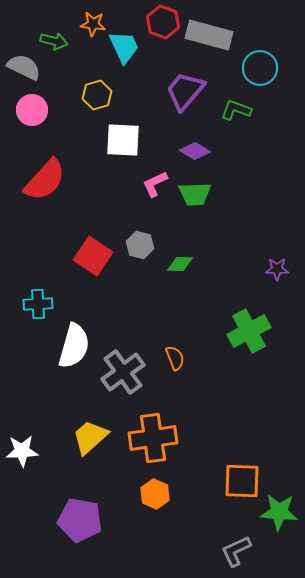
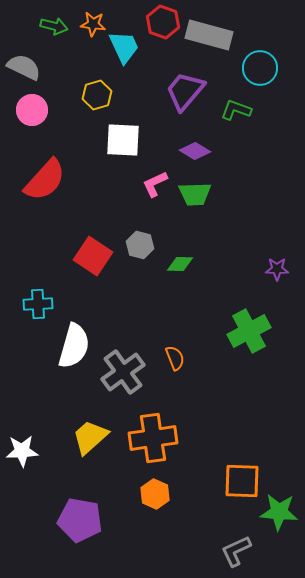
green arrow: moved 15 px up
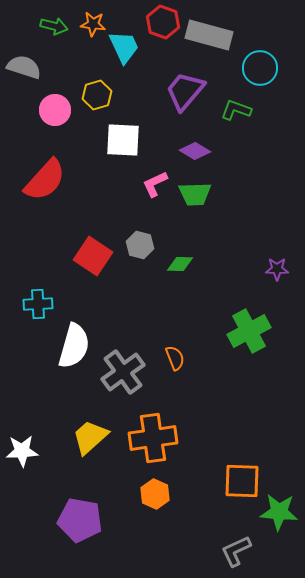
gray semicircle: rotated 8 degrees counterclockwise
pink circle: moved 23 px right
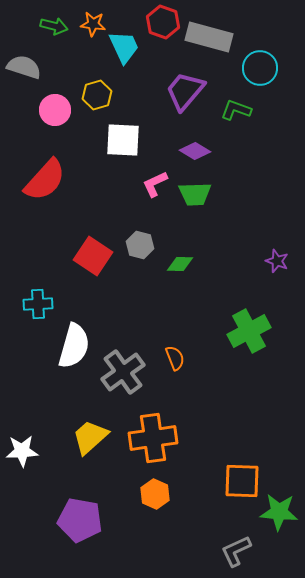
gray rectangle: moved 2 px down
purple star: moved 8 px up; rotated 20 degrees clockwise
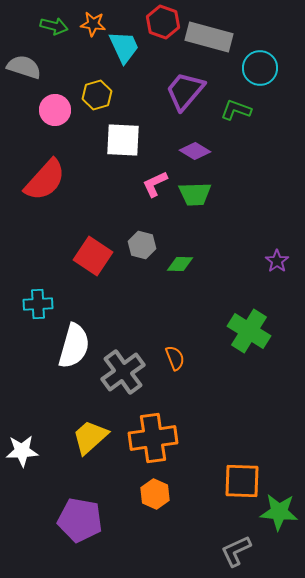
gray hexagon: moved 2 px right
purple star: rotated 15 degrees clockwise
green cross: rotated 30 degrees counterclockwise
